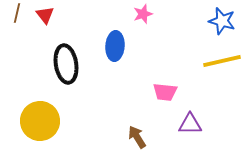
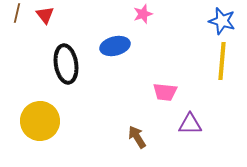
blue ellipse: rotated 72 degrees clockwise
yellow line: rotated 72 degrees counterclockwise
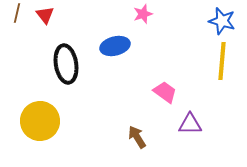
pink trapezoid: rotated 150 degrees counterclockwise
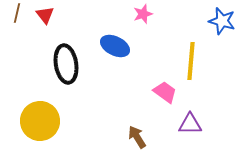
blue ellipse: rotated 40 degrees clockwise
yellow line: moved 31 px left
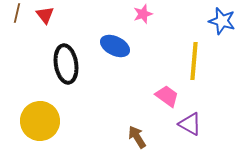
yellow line: moved 3 px right
pink trapezoid: moved 2 px right, 4 px down
purple triangle: rotated 30 degrees clockwise
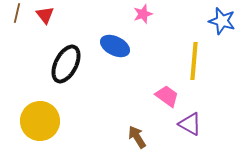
black ellipse: rotated 36 degrees clockwise
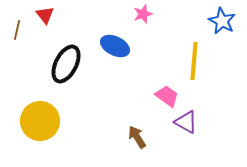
brown line: moved 17 px down
blue star: rotated 12 degrees clockwise
purple triangle: moved 4 px left, 2 px up
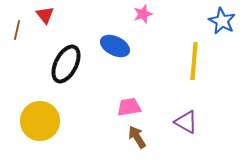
pink trapezoid: moved 38 px left, 11 px down; rotated 45 degrees counterclockwise
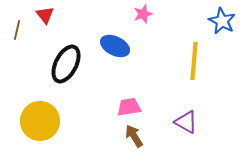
brown arrow: moved 3 px left, 1 px up
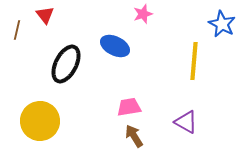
blue star: moved 3 px down
